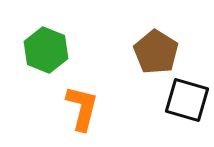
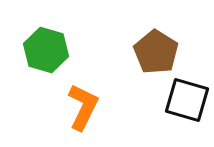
green hexagon: rotated 6 degrees counterclockwise
orange L-shape: moved 1 px right, 1 px up; rotated 12 degrees clockwise
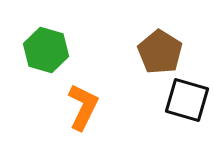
brown pentagon: moved 4 px right
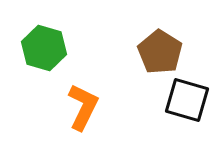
green hexagon: moved 2 px left, 2 px up
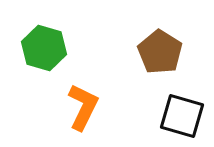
black square: moved 5 px left, 16 px down
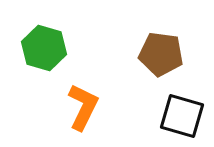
brown pentagon: moved 1 px right, 2 px down; rotated 24 degrees counterclockwise
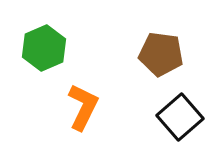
green hexagon: rotated 21 degrees clockwise
black square: moved 2 px left, 1 px down; rotated 33 degrees clockwise
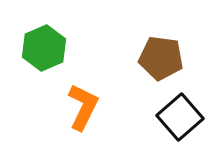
brown pentagon: moved 4 px down
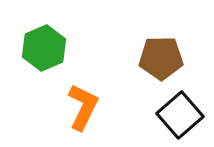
brown pentagon: rotated 9 degrees counterclockwise
black square: moved 2 px up
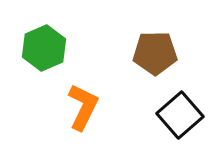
brown pentagon: moved 6 px left, 5 px up
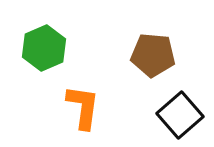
brown pentagon: moved 2 px left, 2 px down; rotated 6 degrees clockwise
orange L-shape: rotated 18 degrees counterclockwise
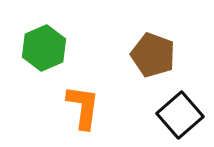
brown pentagon: rotated 15 degrees clockwise
